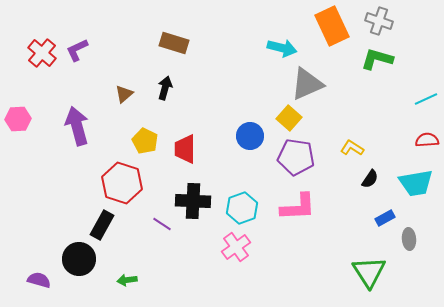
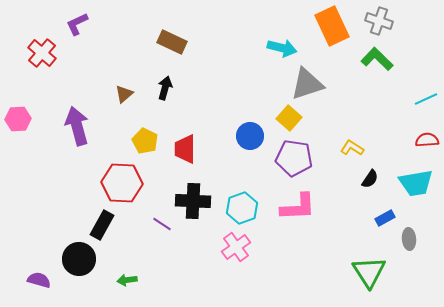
brown rectangle: moved 2 px left, 1 px up; rotated 8 degrees clockwise
purple L-shape: moved 26 px up
green L-shape: rotated 28 degrees clockwise
gray triangle: rotated 6 degrees clockwise
purple pentagon: moved 2 px left, 1 px down
red hexagon: rotated 15 degrees counterclockwise
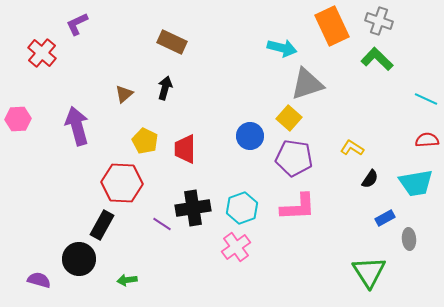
cyan line: rotated 50 degrees clockwise
black cross: moved 7 px down; rotated 12 degrees counterclockwise
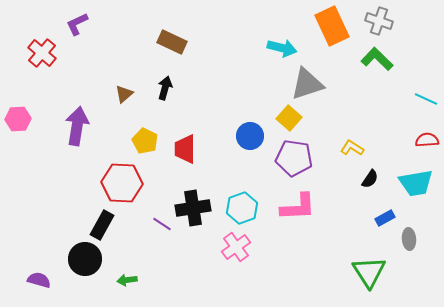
purple arrow: rotated 24 degrees clockwise
black circle: moved 6 px right
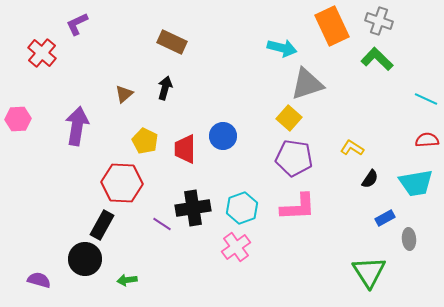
blue circle: moved 27 px left
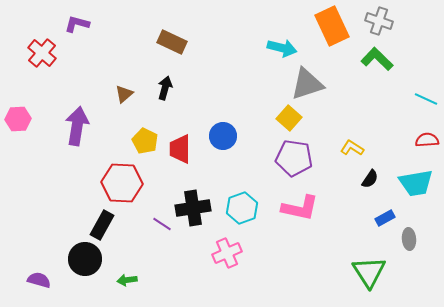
purple L-shape: rotated 40 degrees clockwise
red trapezoid: moved 5 px left
pink L-shape: moved 2 px right, 1 px down; rotated 15 degrees clockwise
pink cross: moved 9 px left, 6 px down; rotated 12 degrees clockwise
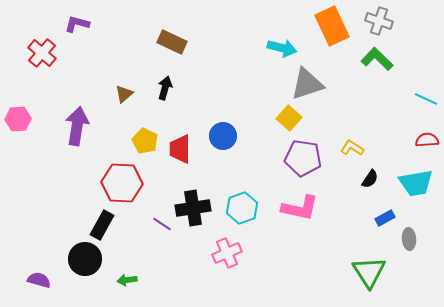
purple pentagon: moved 9 px right
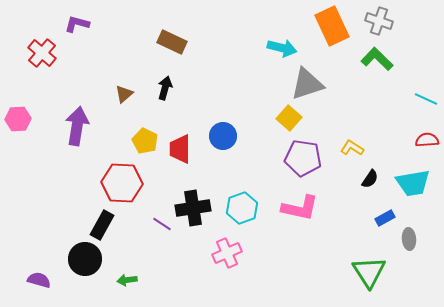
cyan trapezoid: moved 3 px left
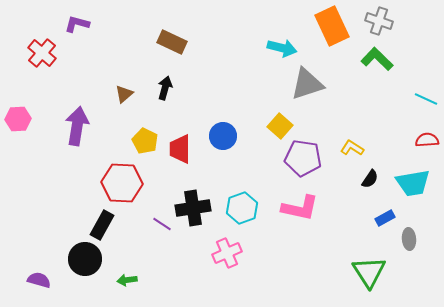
yellow square: moved 9 px left, 8 px down
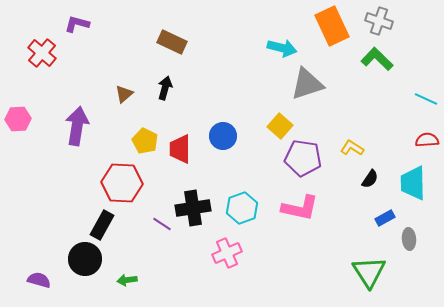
cyan trapezoid: rotated 99 degrees clockwise
